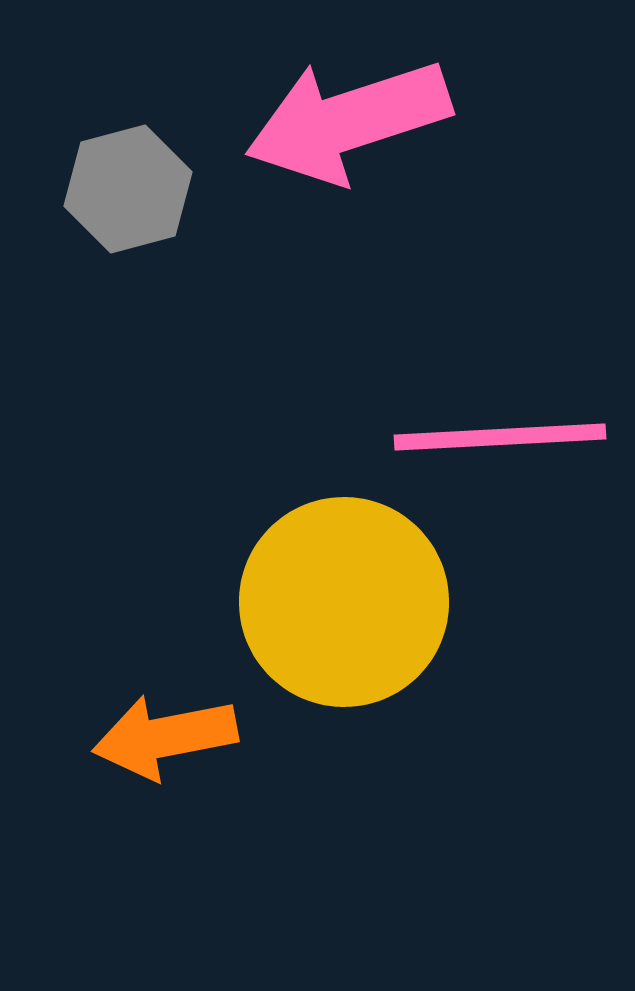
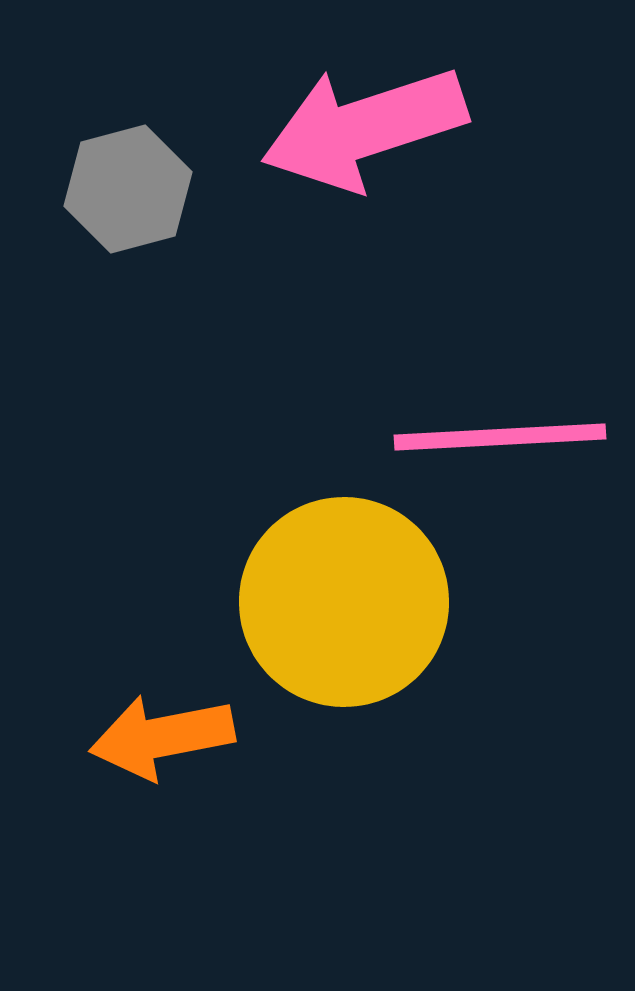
pink arrow: moved 16 px right, 7 px down
orange arrow: moved 3 px left
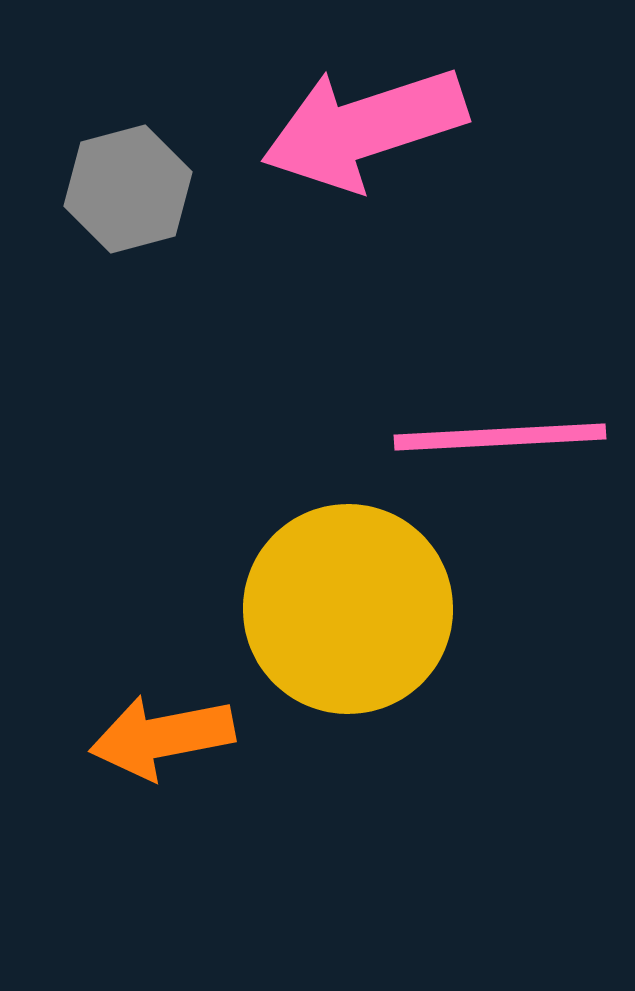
yellow circle: moved 4 px right, 7 px down
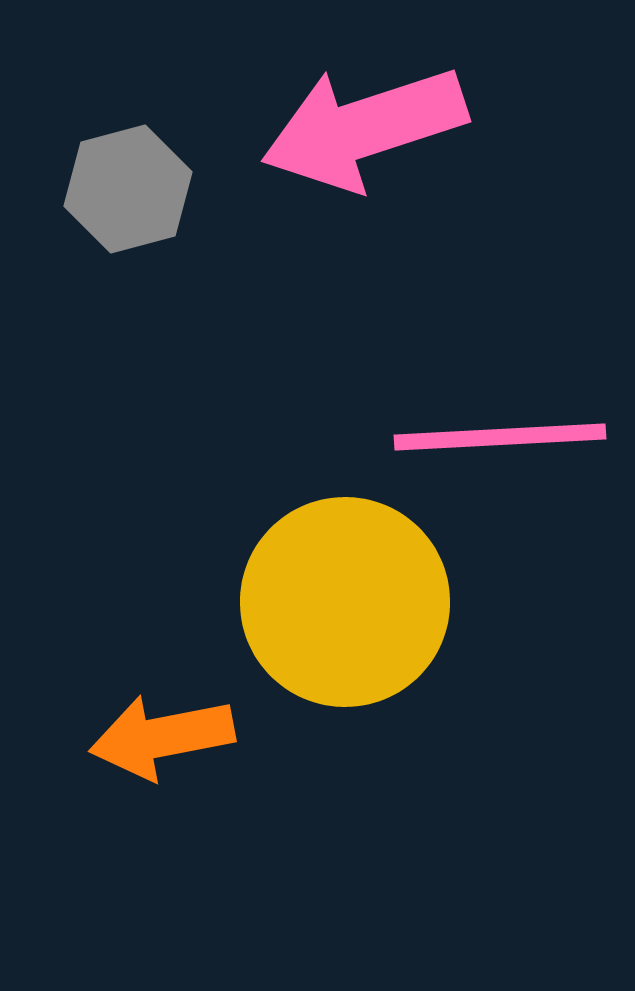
yellow circle: moved 3 px left, 7 px up
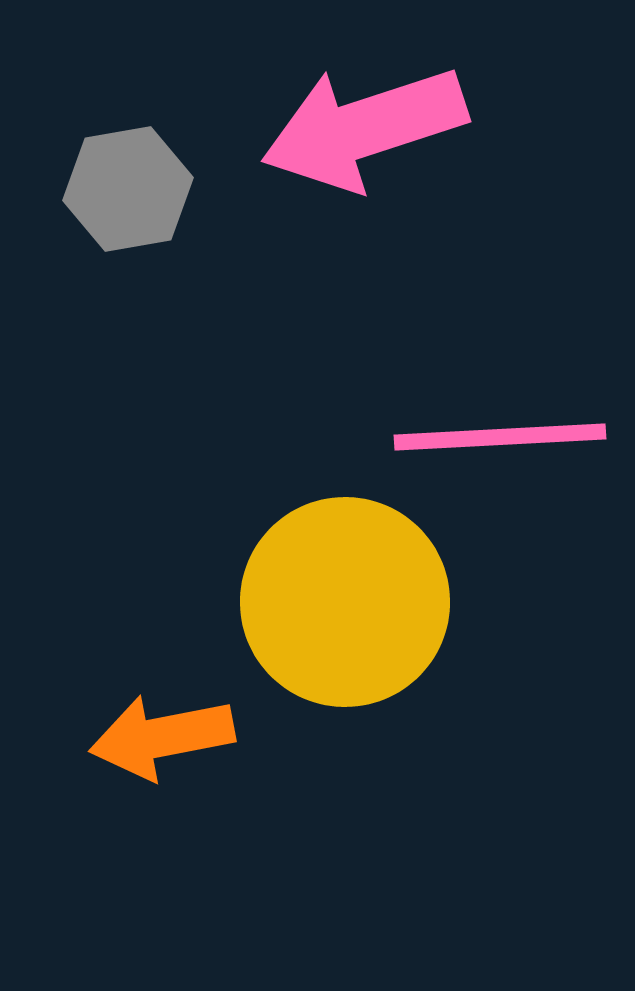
gray hexagon: rotated 5 degrees clockwise
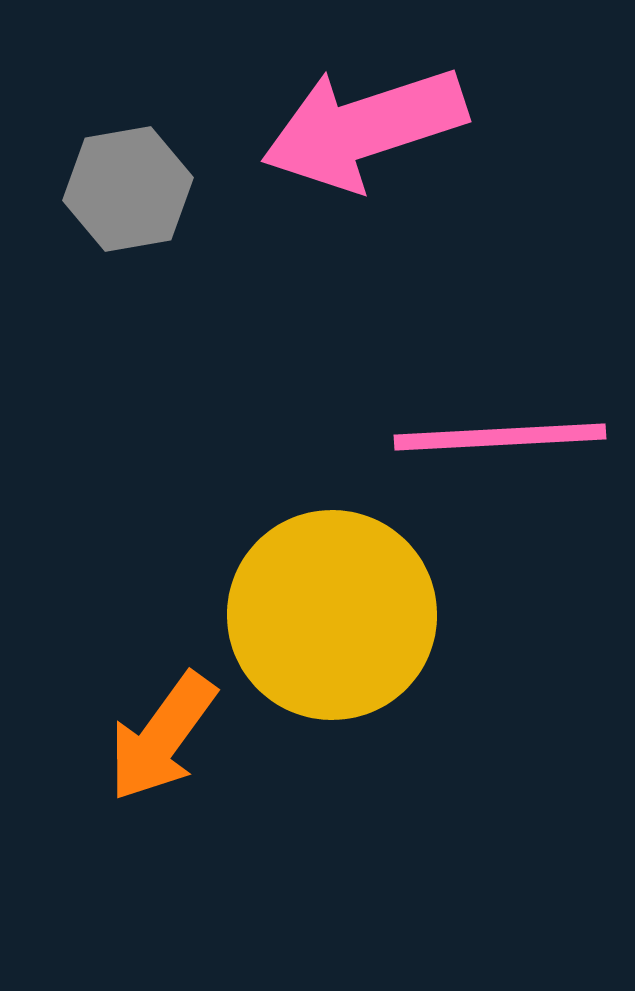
yellow circle: moved 13 px left, 13 px down
orange arrow: rotated 43 degrees counterclockwise
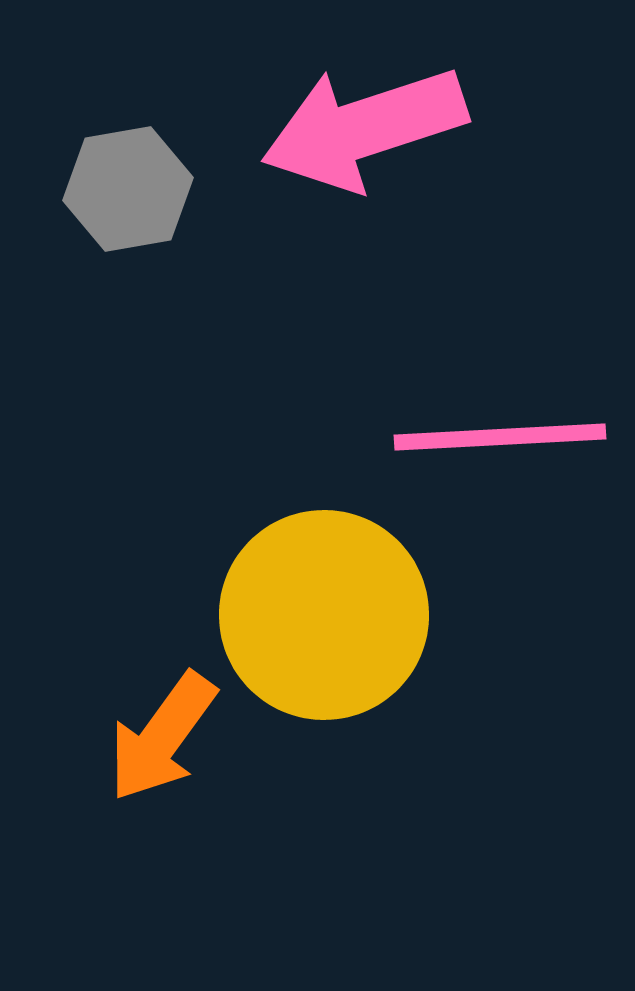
yellow circle: moved 8 px left
